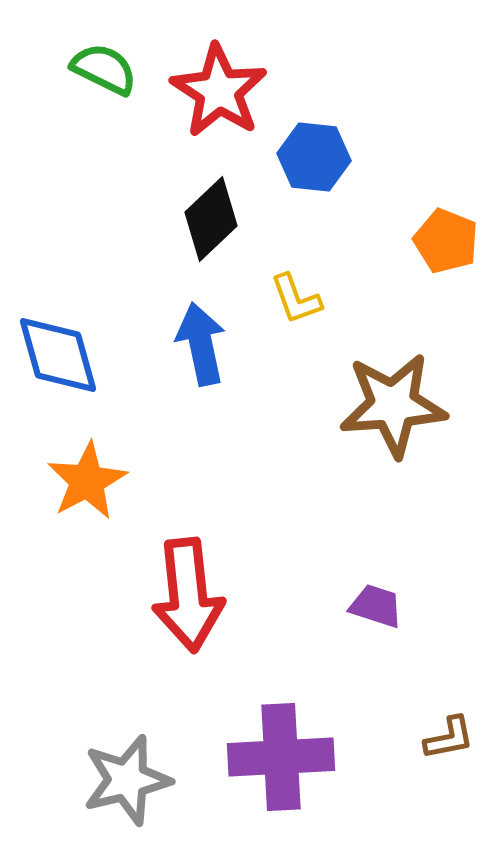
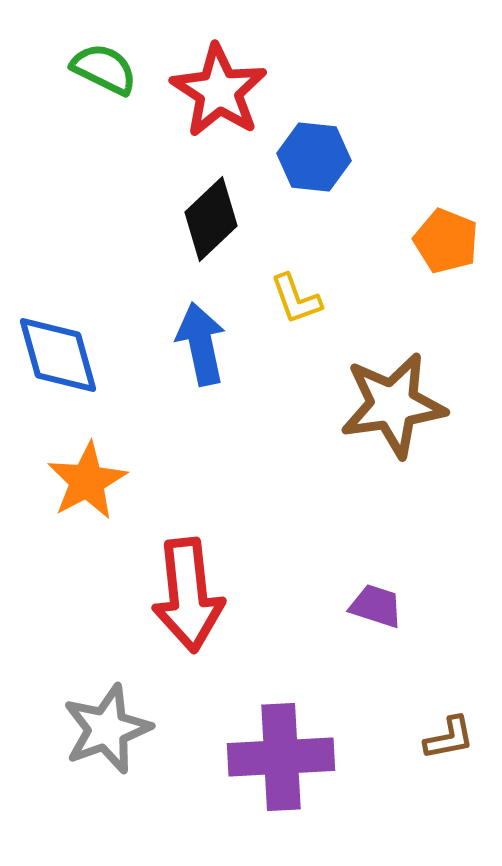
brown star: rotated 4 degrees counterclockwise
gray star: moved 20 px left, 51 px up; rotated 6 degrees counterclockwise
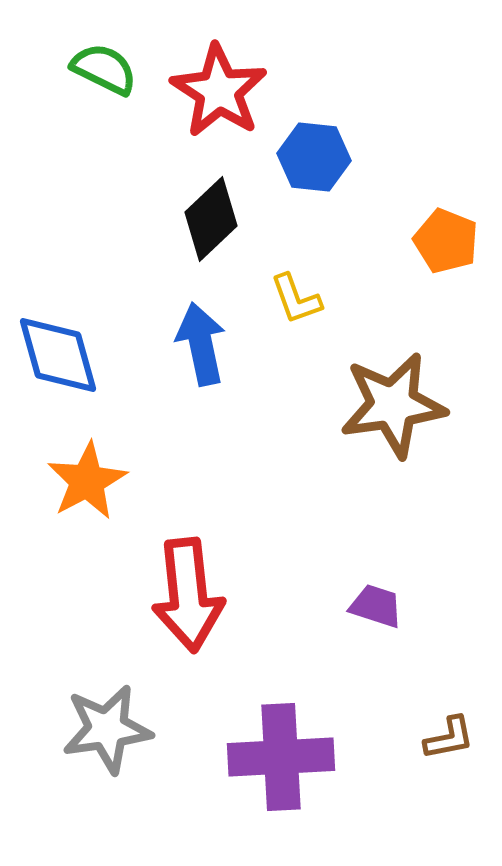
gray star: rotated 12 degrees clockwise
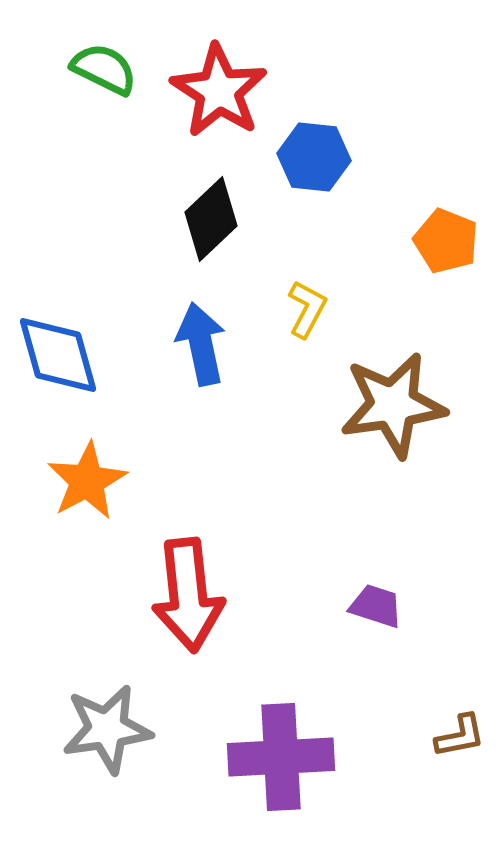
yellow L-shape: moved 11 px right, 10 px down; rotated 132 degrees counterclockwise
brown L-shape: moved 11 px right, 2 px up
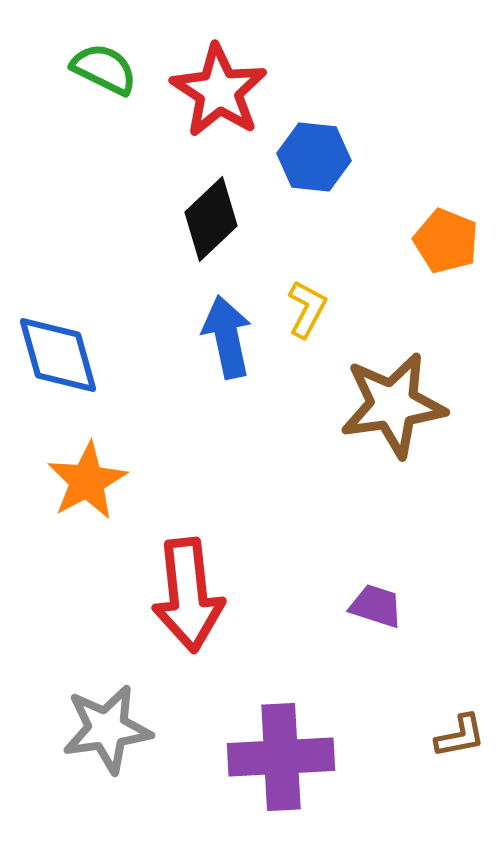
blue arrow: moved 26 px right, 7 px up
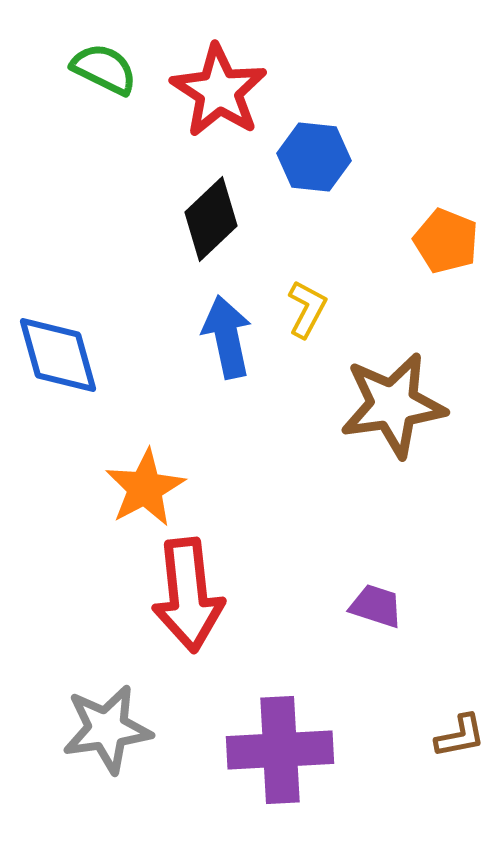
orange star: moved 58 px right, 7 px down
purple cross: moved 1 px left, 7 px up
